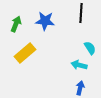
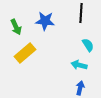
green arrow: moved 3 px down; rotated 133 degrees clockwise
cyan semicircle: moved 2 px left, 3 px up
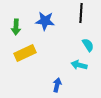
green arrow: rotated 28 degrees clockwise
yellow rectangle: rotated 15 degrees clockwise
blue arrow: moved 23 px left, 3 px up
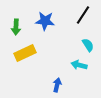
black line: moved 2 px right, 2 px down; rotated 30 degrees clockwise
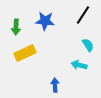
blue arrow: moved 2 px left; rotated 16 degrees counterclockwise
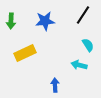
blue star: rotated 12 degrees counterclockwise
green arrow: moved 5 px left, 6 px up
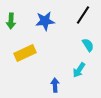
cyan arrow: moved 5 px down; rotated 70 degrees counterclockwise
